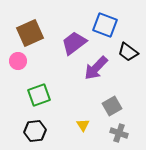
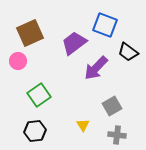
green square: rotated 15 degrees counterclockwise
gray cross: moved 2 px left, 2 px down; rotated 12 degrees counterclockwise
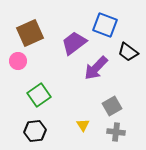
gray cross: moved 1 px left, 3 px up
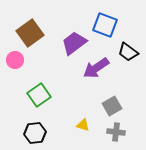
brown square: rotated 12 degrees counterclockwise
pink circle: moved 3 px left, 1 px up
purple arrow: rotated 12 degrees clockwise
yellow triangle: rotated 40 degrees counterclockwise
black hexagon: moved 2 px down
